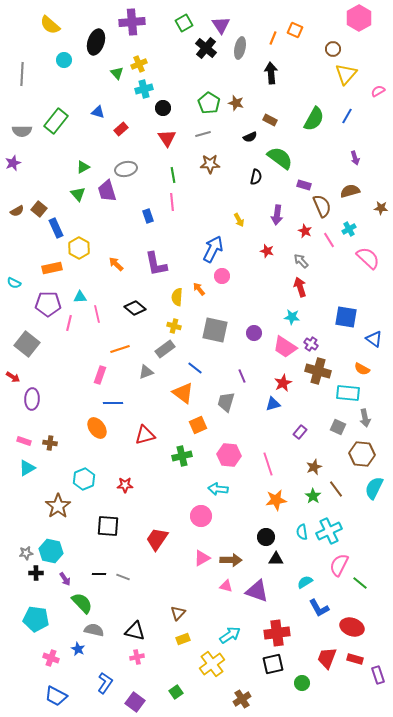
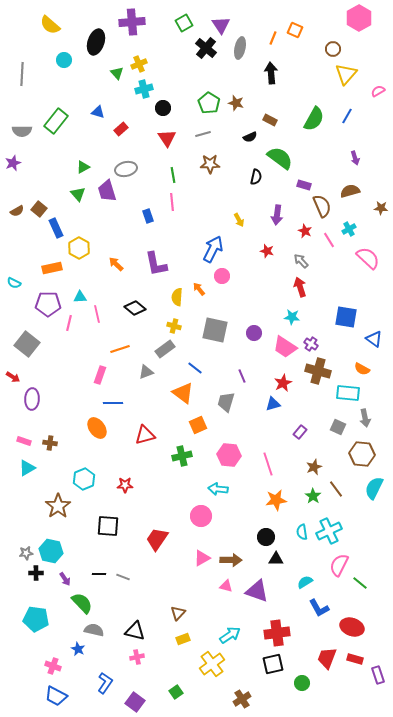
pink cross at (51, 658): moved 2 px right, 8 px down
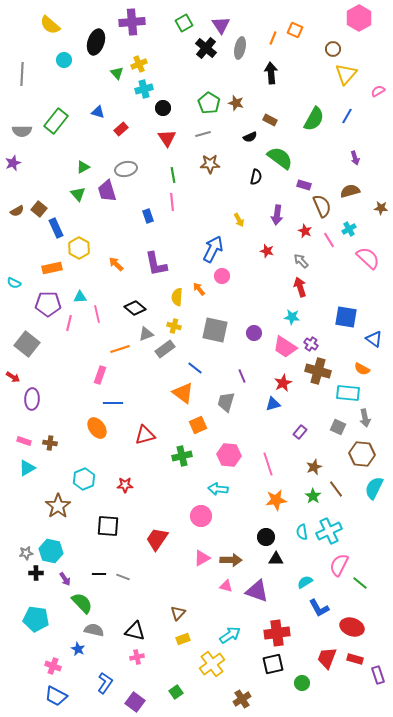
gray triangle at (146, 372): moved 38 px up
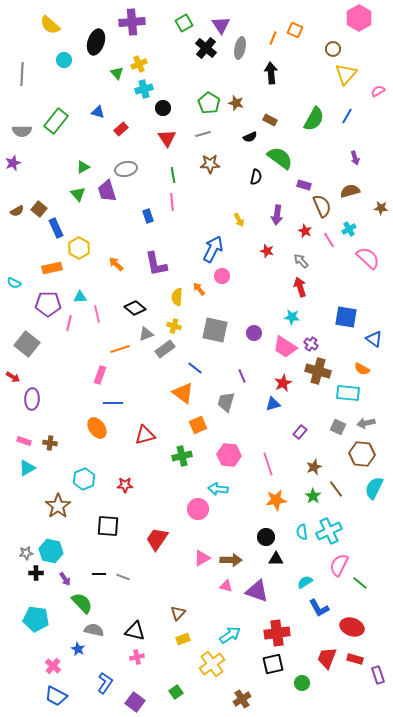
gray arrow at (365, 418): moved 1 px right, 5 px down; rotated 90 degrees clockwise
pink circle at (201, 516): moved 3 px left, 7 px up
pink cross at (53, 666): rotated 21 degrees clockwise
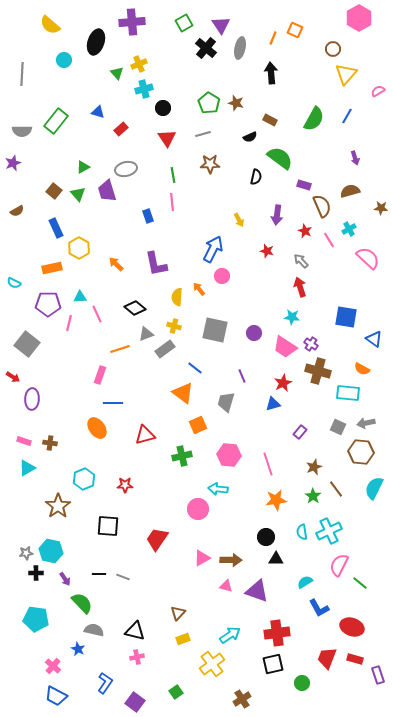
brown square at (39, 209): moved 15 px right, 18 px up
pink line at (97, 314): rotated 12 degrees counterclockwise
brown hexagon at (362, 454): moved 1 px left, 2 px up
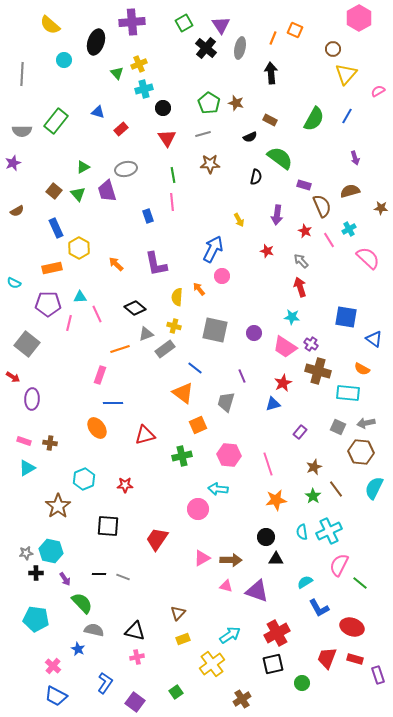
red cross at (277, 633): rotated 20 degrees counterclockwise
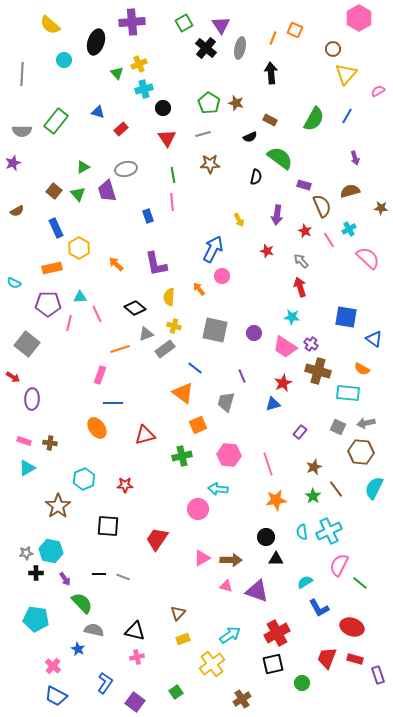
yellow semicircle at (177, 297): moved 8 px left
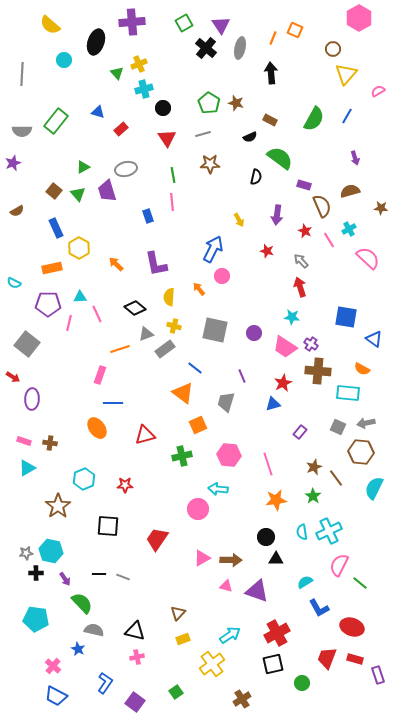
brown cross at (318, 371): rotated 10 degrees counterclockwise
brown line at (336, 489): moved 11 px up
